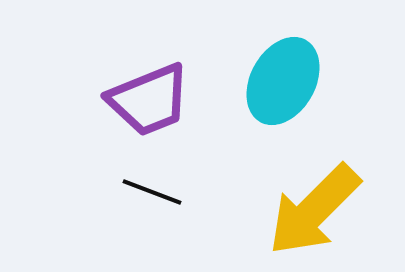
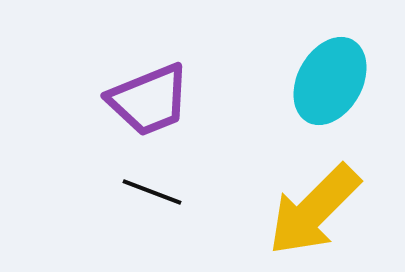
cyan ellipse: moved 47 px right
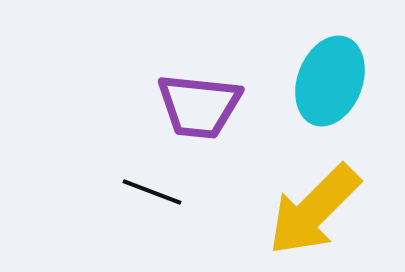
cyan ellipse: rotated 8 degrees counterclockwise
purple trapezoid: moved 50 px right, 6 px down; rotated 28 degrees clockwise
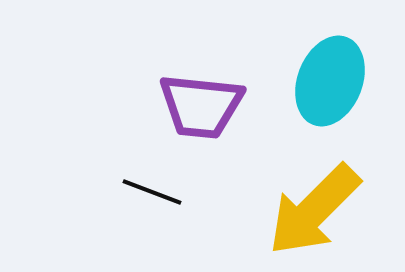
purple trapezoid: moved 2 px right
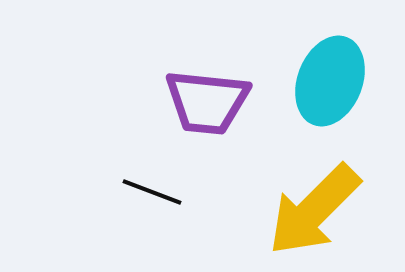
purple trapezoid: moved 6 px right, 4 px up
